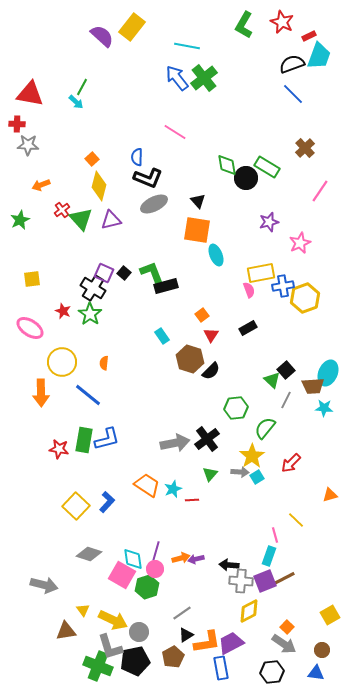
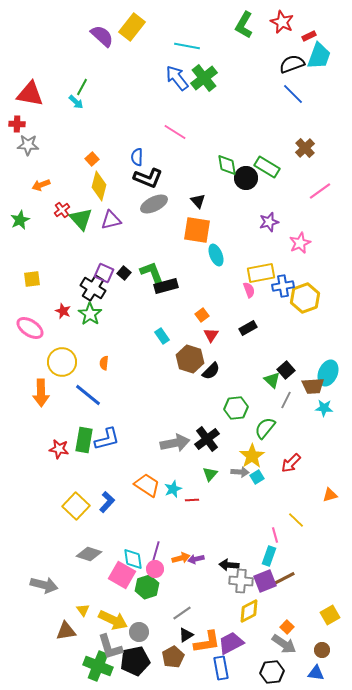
pink line at (320, 191): rotated 20 degrees clockwise
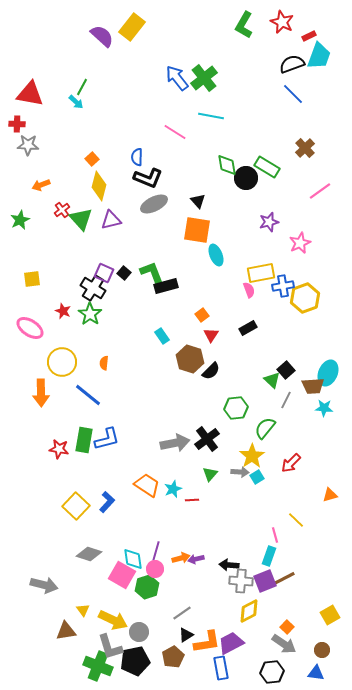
cyan line at (187, 46): moved 24 px right, 70 px down
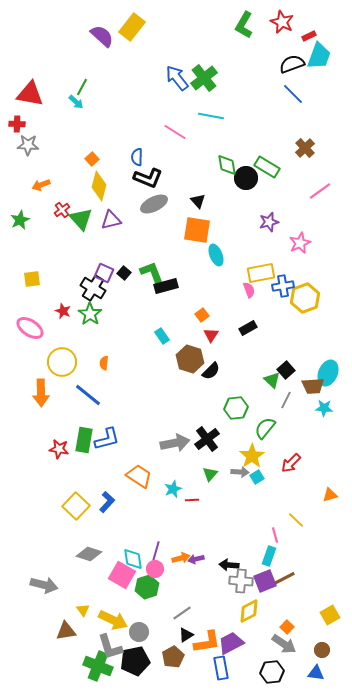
orange trapezoid at (147, 485): moved 8 px left, 9 px up
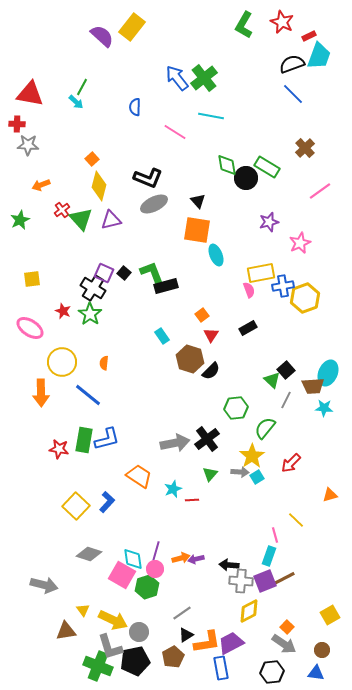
blue semicircle at (137, 157): moved 2 px left, 50 px up
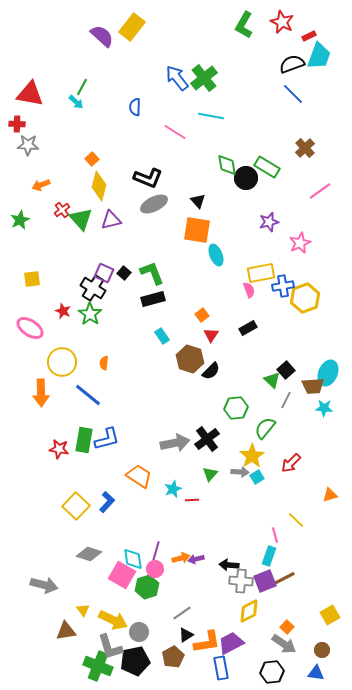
black rectangle at (166, 286): moved 13 px left, 13 px down
